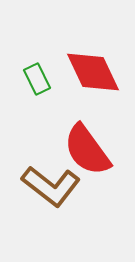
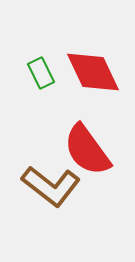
green rectangle: moved 4 px right, 6 px up
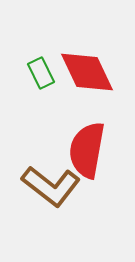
red diamond: moved 6 px left
red semicircle: rotated 46 degrees clockwise
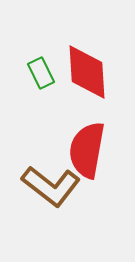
red diamond: rotated 22 degrees clockwise
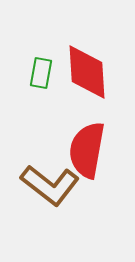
green rectangle: rotated 36 degrees clockwise
brown L-shape: moved 1 px left, 1 px up
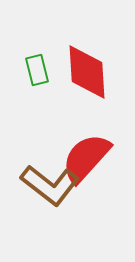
green rectangle: moved 4 px left, 3 px up; rotated 24 degrees counterclockwise
red semicircle: moved 1 px left, 8 px down; rotated 32 degrees clockwise
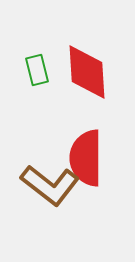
red semicircle: rotated 42 degrees counterclockwise
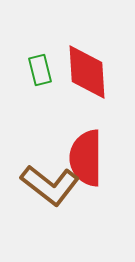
green rectangle: moved 3 px right
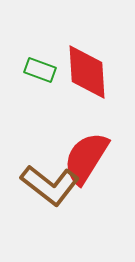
green rectangle: rotated 56 degrees counterclockwise
red semicircle: rotated 32 degrees clockwise
